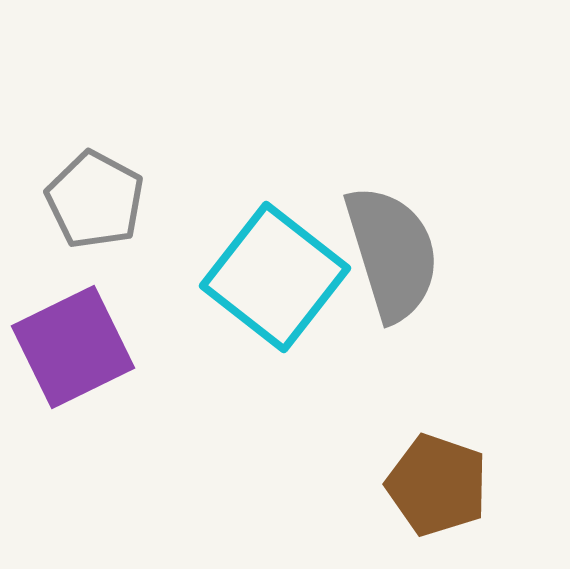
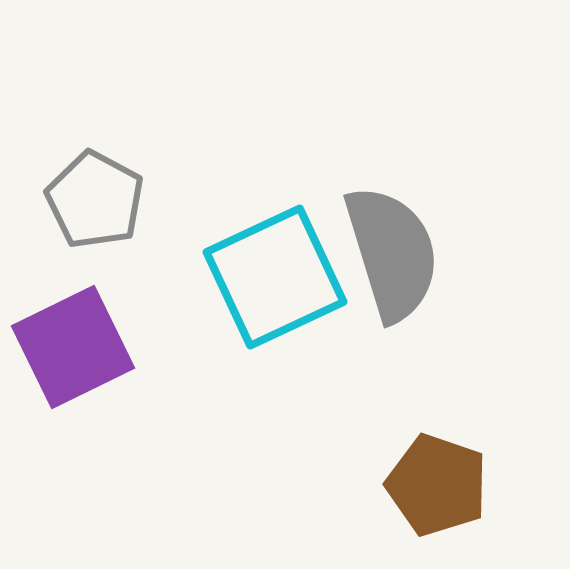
cyan square: rotated 27 degrees clockwise
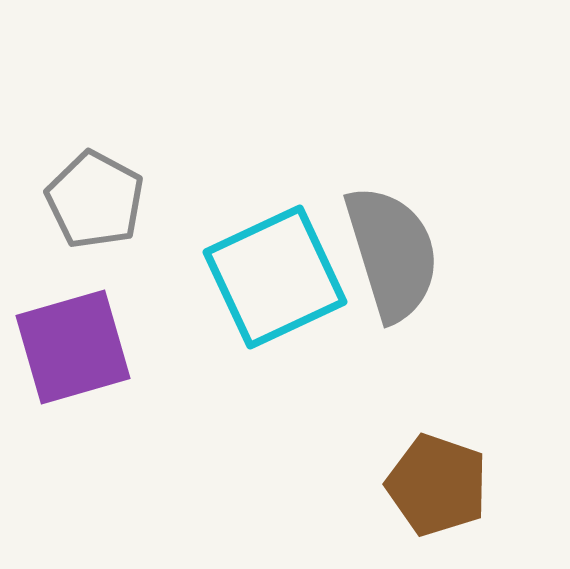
purple square: rotated 10 degrees clockwise
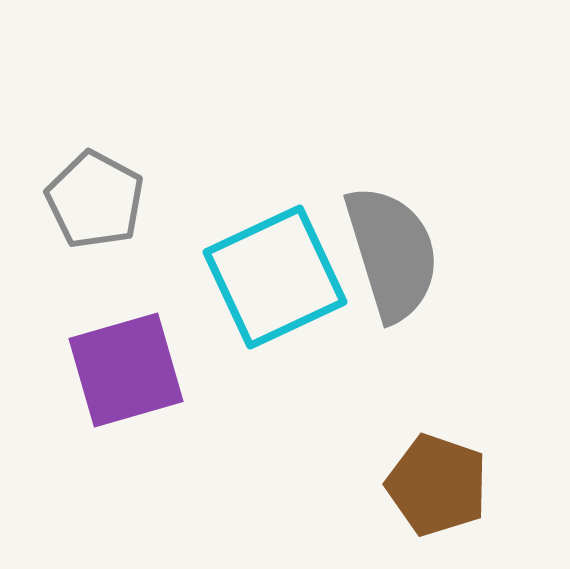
purple square: moved 53 px right, 23 px down
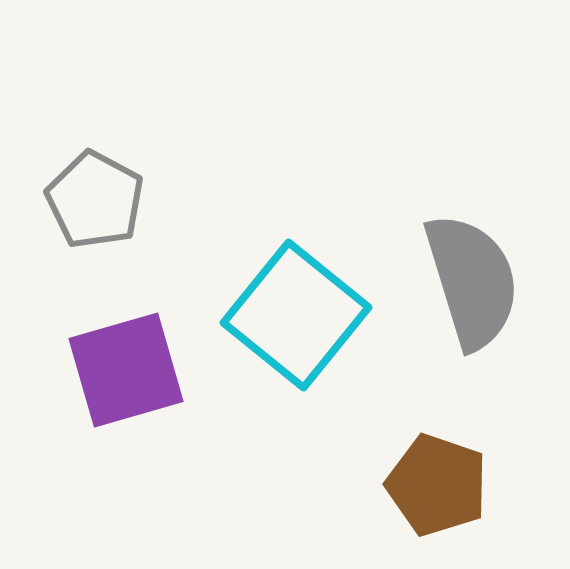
gray semicircle: moved 80 px right, 28 px down
cyan square: moved 21 px right, 38 px down; rotated 26 degrees counterclockwise
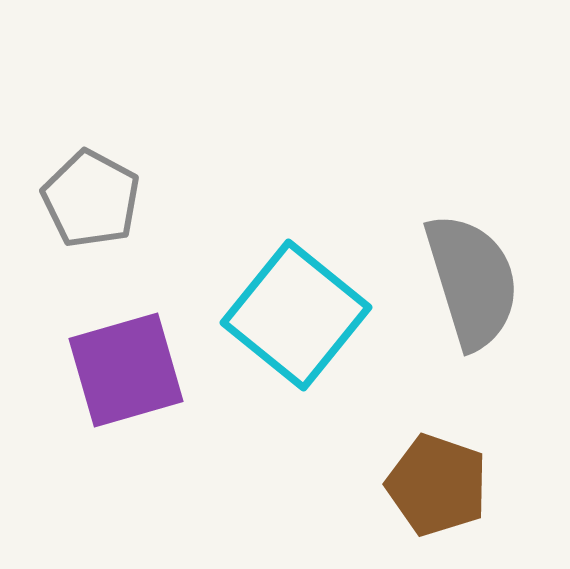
gray pentagon: moved 4 px left, 1 px up
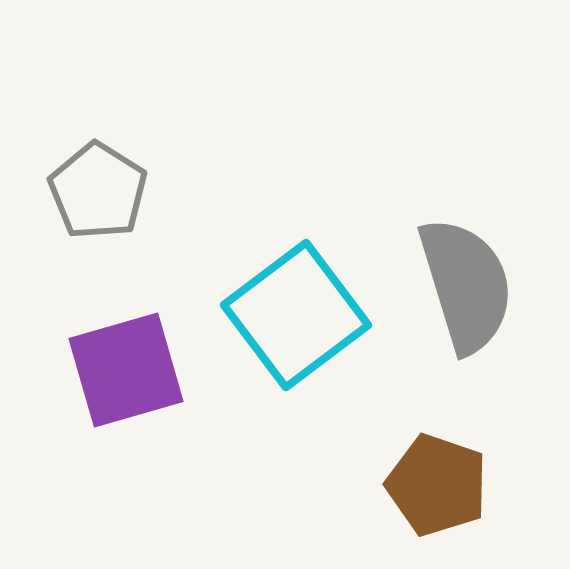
gray pentagon: moved 7 px right, 8 px up; rotated 4 degrees clockwise
gray semicircle: moved 6 px left, 4 px down
cyan square: rotated 14 degrees clockwise
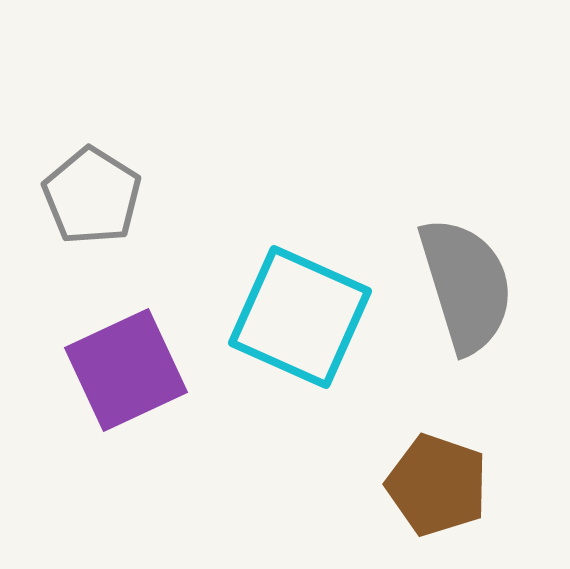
gray pentagon: moved 6 px left, 5 px down
cyan square: moved 4 px right, 2 px down; rotated 29 degrees counterclockwise
purple square: rotated 9 degrees counterclockwise
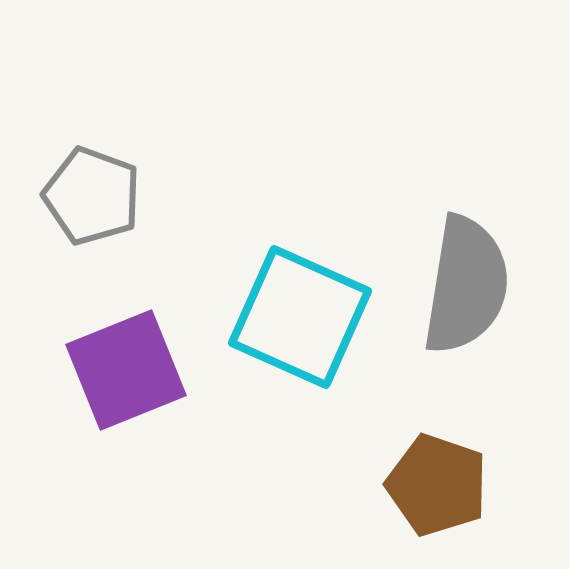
gray pentagon: rotated 12 degrees counterclockwise
gray semicircle: rotated 26 degrees clockwise
purple square: rotated 3 degrees clockwise
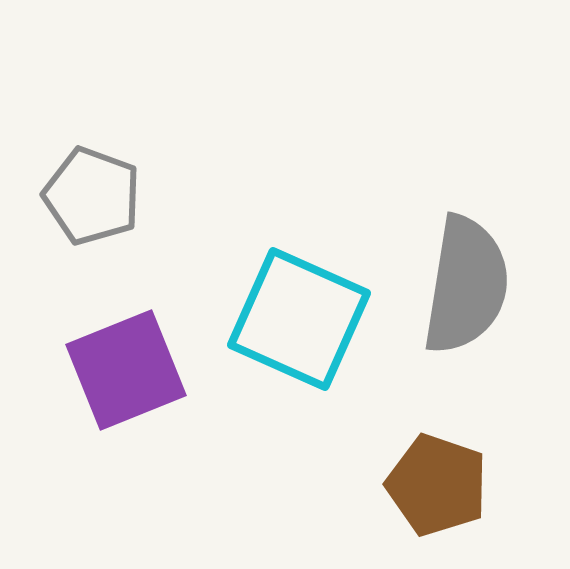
cyan square: moved 1 px left, 2 px down
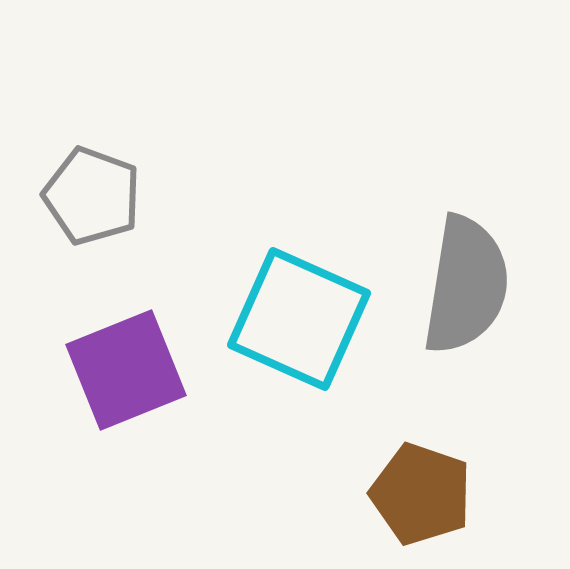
brown pentagon: moved 16 px left, 9 px down
